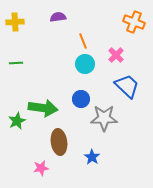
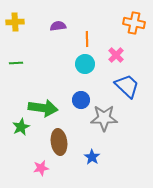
purple semicircle: moved 9 px down
orange cross: moved 1 px down; rotated 10 degrees counterclockwise
orange line: moved 4 px right, 2 px up; rotated 21 degrees clockwise
blue circle: moved 1 px down
green star: moved 4 px right, 6 px down
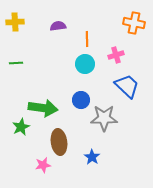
pink cross: rotated 28 degrees clockwise
pink star: moved 2 px right, 3 px up
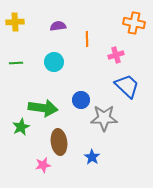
cyan circle: moved 31 px left, 2 px up
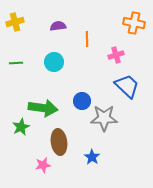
yellow cross: rotated 12 degrees counterclockwise
blue circle: moved 1 px right, 1 px down
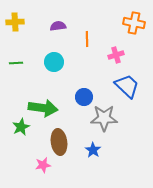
yellow cross: rotated 12 degrees clockwise
blue circle: moved 2 px right, 4 px up
blue star: moved 1 px right, 7 px up
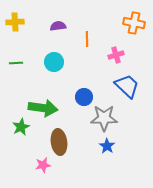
blue star: moved 14 px right, 4 px up
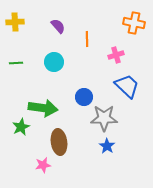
purple semicircle: rotated 56 degrees clockwise
